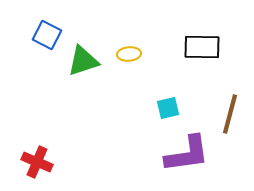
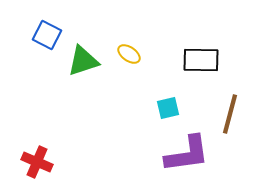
black rectangle: moved 1 px left, 13 px down
yellow ellipse: rotated 40 degrees clockwise
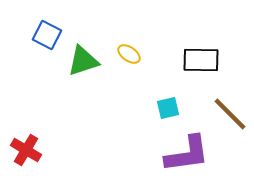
brown line: rotated 60 degrees counterclockwise
red cross: moved 11 px left, 12 px up; rotated 8 degrees clockwise
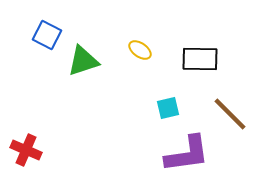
yellow ellipse: moved 11 px right, 4 px up
black rectangle: moved 1 px left, 1 px up
red cross: rotated 8 degrees counterclockwise
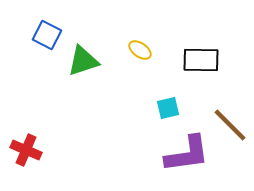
black rectangle: moved 1 px right, 1 px down
brown line: moved 11 px down
